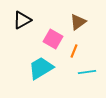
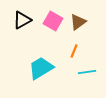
pink square: moved 18 px up
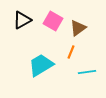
brown triangle: moved 6 px down
orange line: moved 3 px left, 1 px down
cyan trapezoid: moved 3 px up
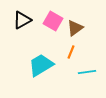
brown triangle: moved 3 px left
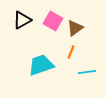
cyan trapezoid: rotated 12 degrees clockwise
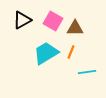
brown triangle: rotated 36 degrees clockwise
cyan trapezoid: moved 5 px right, 12 px up; rotated 12 degrees counterclockwise
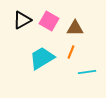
pink square: moved 4 px left
cyan trapezoid: moved 4 px left, 5 px down
